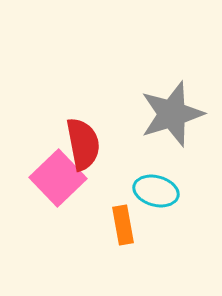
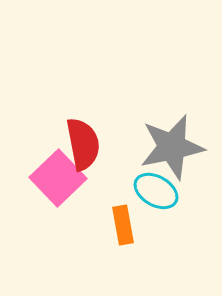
gray star: moved 33 px down; rotated 6 degrees clockwise
cyan ellipse: rotated 15 degrees clockwise
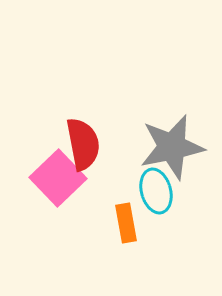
cyan ellipse: rotated 45 degrees clockwise
orange rectangle: moved 3 px right, 2 px up
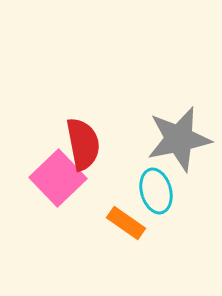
gray star: moved 7 px right, 8 px up
orange rectangle: rotated 45 degrees counterclockwise
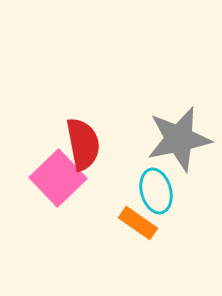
orange rectangle: moved 12 px right
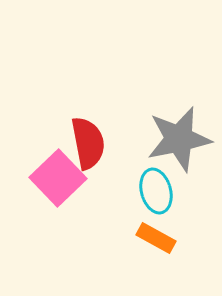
red semicircle: moved 5 px right, 1 px up
orange rectangle: moved 18 px right, 15 px down; rotated 6 degrees counterclockwise
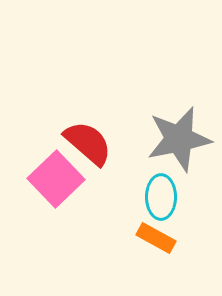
red semicircle: rotated 38 degrees counterclockwise
pink square: moved 2 px left, 1 px down
cyan ellipse: moved 5 px right, 6 px down; rotated 15 degrees clockwise
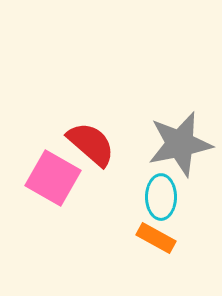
gray star: moved 1 px right, 5 px down
red semicircle: moved 3 px right, 1 px down
pink square: moved 3 px left, 1 px up; rotated 16 degrees counterclockwise
